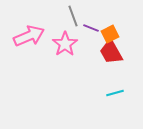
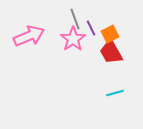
gray line: moved 2 px right, 3 px down
purple line: rotated 42 degrees clockwise
pink star: moved 8 px right, 5 px up
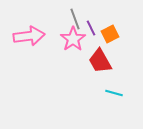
pink arrow: rotated 16 degrees clockwise
red trapezoid: moved 11 px left, 9 px down
cyan line: moved 1 px left; rotated 30 degrees clockwise
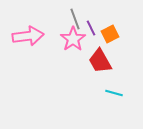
pink arrow: moved 1 px left
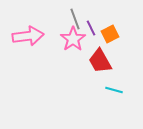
cyan line: moved 3 px up
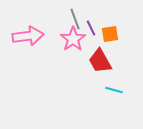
orange square: rotated 18 degrees clockwise
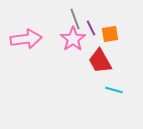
pink arrow: moved 2 px left, 3 px down
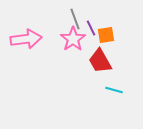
orange square: moved 4 px left, 1 px down
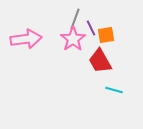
gray line: rotated 40 degrees clockwise
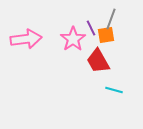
gray line: moved 36 px right
red trapezoid: moved 2 px left
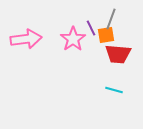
red trapezoid: moved 20 px right, 7 px up; rotated 56 degrees counterclockwise
